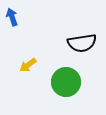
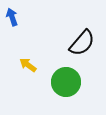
black semicircle: rotated 40 degrees counterclockwise
yellow arrow: rotated 72 degrees clockwise
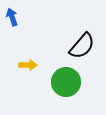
black semicircle: moved 3 px down
yellow arrow: rotated 144 degrees clockwise
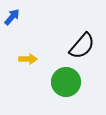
blue arrow: rotated 60 degrees clockwise
yellow arrow: moved 6 px up
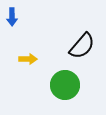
blue arrow: rotated 138 degrees clockwise
green circle: moved 1 px left, 3 px down
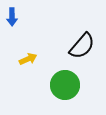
yellow arrow: rotated 24 degrees counterclockwise
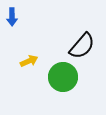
yellow arrow: moved 1 px right, 2 px down
green circle: moved 2 px left, 8 px up
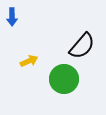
green circle: moved 1 px right, 2 px down
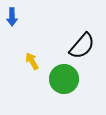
yellow arrow: moved 3 px right; rotated 96 degrees counterclockwise
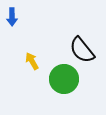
black semicircle: moved 4 px down; rotated 100 degrees clockwise
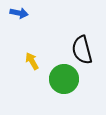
blue arrow: moved 7 px right, 4 px up; rotated 78 degrees counterclockwise
black semicircle: rotated 24 degrees clockwise
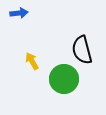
blue arrow: rotated 18 degrees counterclockwise
